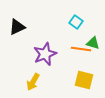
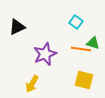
yellow arrow: moved 1 px left, 2 px down
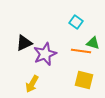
black triangle: moved 7 px right, 16 px down
orange line: moved 2 px down
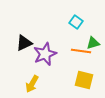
green triangle: rotated 32 degrees counterclockwise
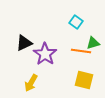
purple star: rotated 15 degrees counterclockwise
yellow arrow: moved 1 px left, 1 px up
